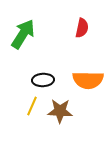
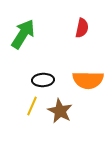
brown star: rotated 25 degrees clockwise
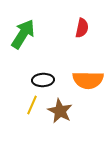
yellow line: moved 1 px up
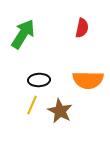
black ellipse: moved 4 px left
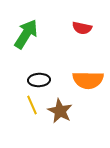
red semicircle: rotated 90 degrees clockwise
green arrow: moved 3 px right
yellow line: rotated 48 degrees counterclockwise
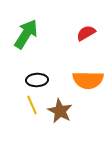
red semicircle: moved 4 px right, 5 px down; rotated 138 degrees clockwise
black ellipse: moved 2 px left
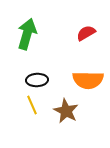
green arrow: moved 1 px right; rotated 16 degrees counterclockwise
brown star: moved 6 px right
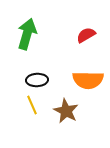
red semicircle: moved 2 px down
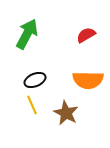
green arrow: rotated 12 degrees clockwise
black ellipse: moved 2 px left; rotated 20 degrees counterclockwise
brown star: moved 2 px down
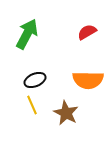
red semicircle: moved 1 px right, 3 px up
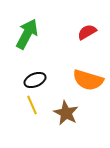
orange semicircle: rotated 16 degrees clockwise
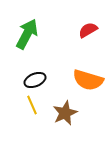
red semicircle: moved 1 px right, 2 px up
brown star: moved 1 px left; rotated 20 degrees clockwise
